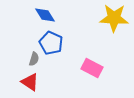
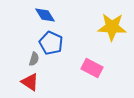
yellow star: moved 2 px left, 9 px down
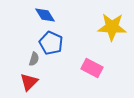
red triangle: moved 1 px left; rotated 42 degrees clockwise
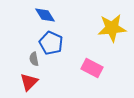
yellow star: moved 1 px down; rotated 8 degrees counterclockwise
gray semicircle: rotated 152 degrees clockwise
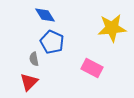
blue pentagon: moved 1 px right, 1 px up
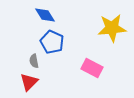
gray semicircle: moved 2 px down
